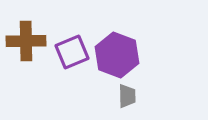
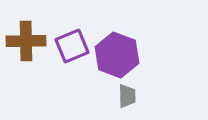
purple square: moved 6 px up
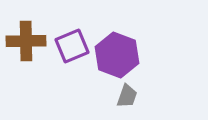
gray trapezoid: rotated 20 degrees clockwise
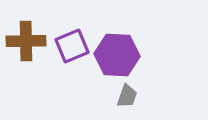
purple hexagon: rotated 18 degrees counterclockwise
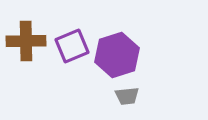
purple hexagon: rotated 21 degrees counterclockwise
gray trapezoid: rotated 65 degrees clockwise
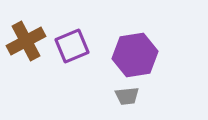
brown cross: rotated 27 degrees counterclockwise
purple hexagon: moved 18 px right; rotated 9 degrees clockwise
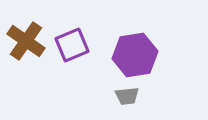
brown cross: rotated 27 degrees counterclockwise
purple square: moved 1 px up
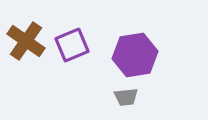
gray trapezoid: moved 1 px left, 1 px down
